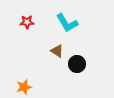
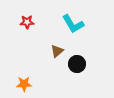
cyan L-shape: moved 6 px right, 1 px down
brown triangle: rotated 48 degrees clockwise
orange star: moved 3 px up; rotated 14 degrees clockwise
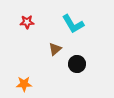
brown triangle: moved 2 px left, 2 px up
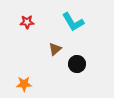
cyan L-shape: moved 2 px up
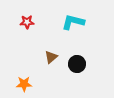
cyan L-shape: rotated 135 degrees clockwise
brown triangle: moved 4 px left, 8 px down
